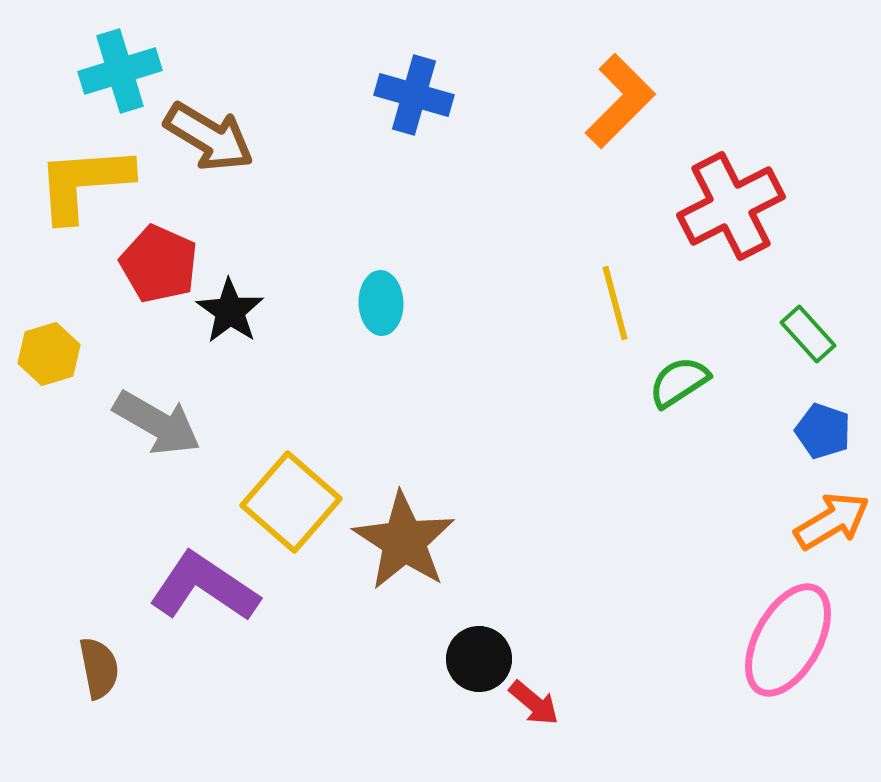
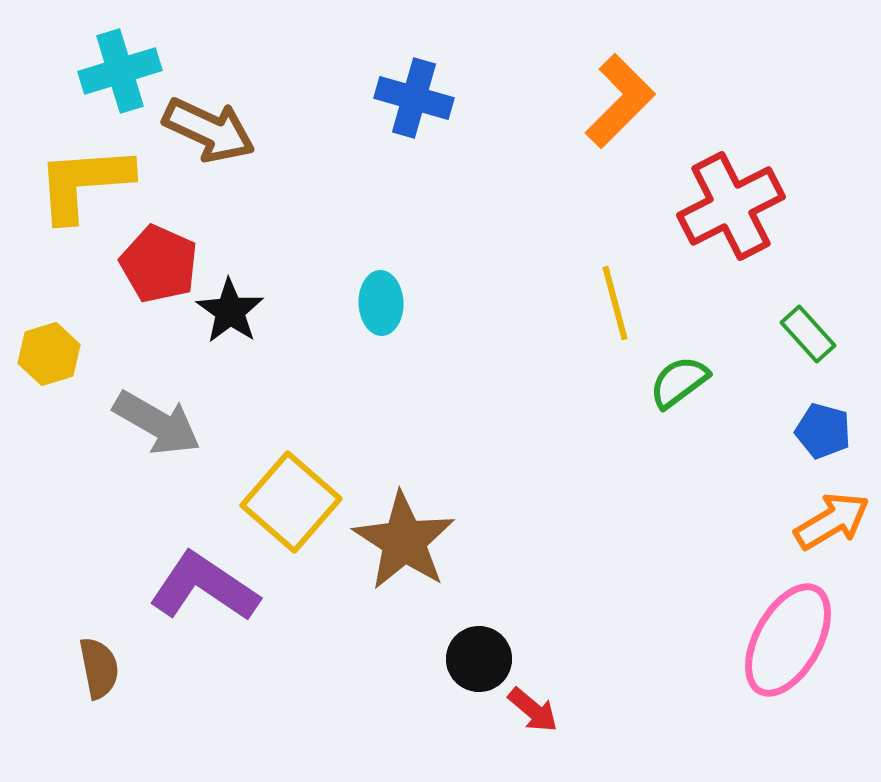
blue cross: moved 3 px down
brown arrow: moved 7 px up; rotated 6 degrees counterclockwise
green semicircle: rotated 4 degrees counterclockwise
blue pentagon: rotated 4 degrees counterclockwise
red arrow: moved 1 px left, 7 px down
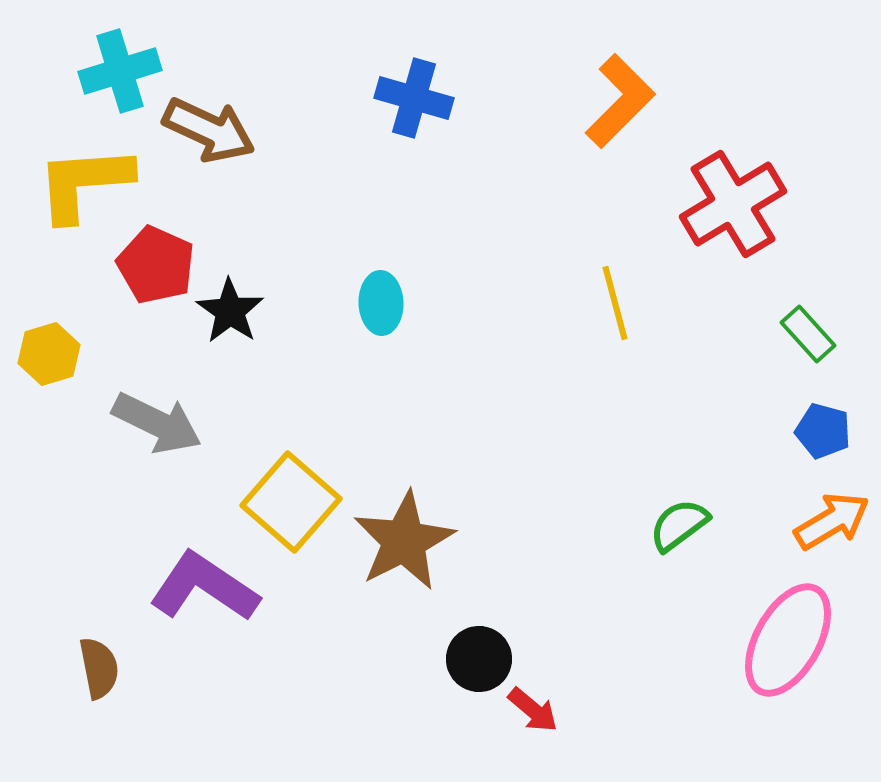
red cross: moved 2 px right, 2 px up; rotated 4 degrees counterclockwise
red pentagon: moved 3 px left, 1 px down
green semicircle: moved 143 px down
gray arrow: rotated 4 degrees counterclockwise
brown star: rotated 12 degrees clockwise
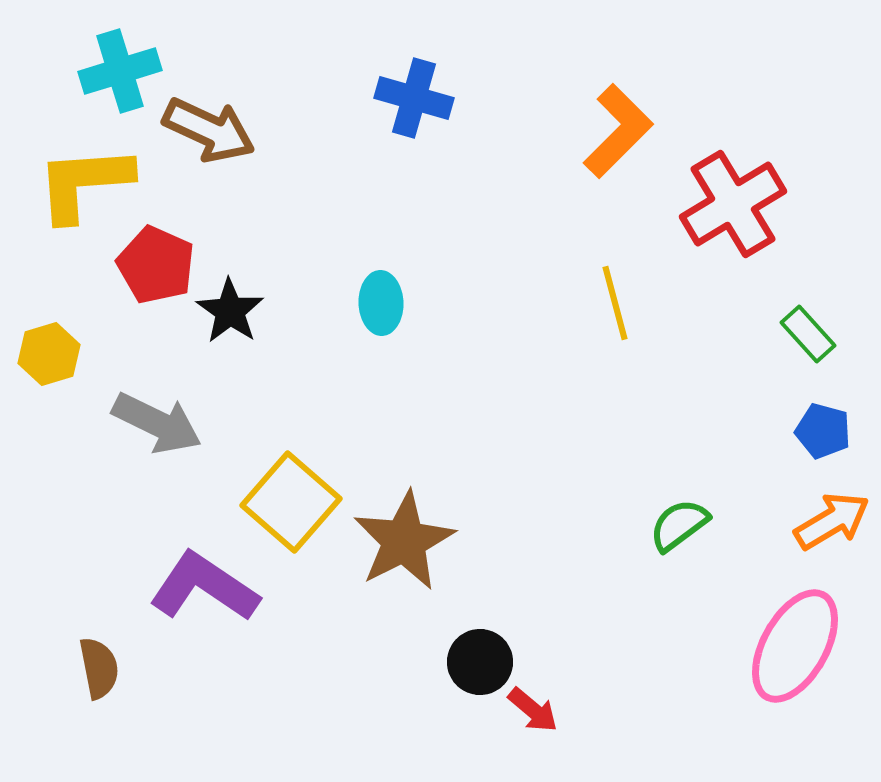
orange L-shape: moved 2 px left, 30 px down
pink ellipse: moved 7 px right, 6 px down
black circle: moved 1 px right, 3 px down
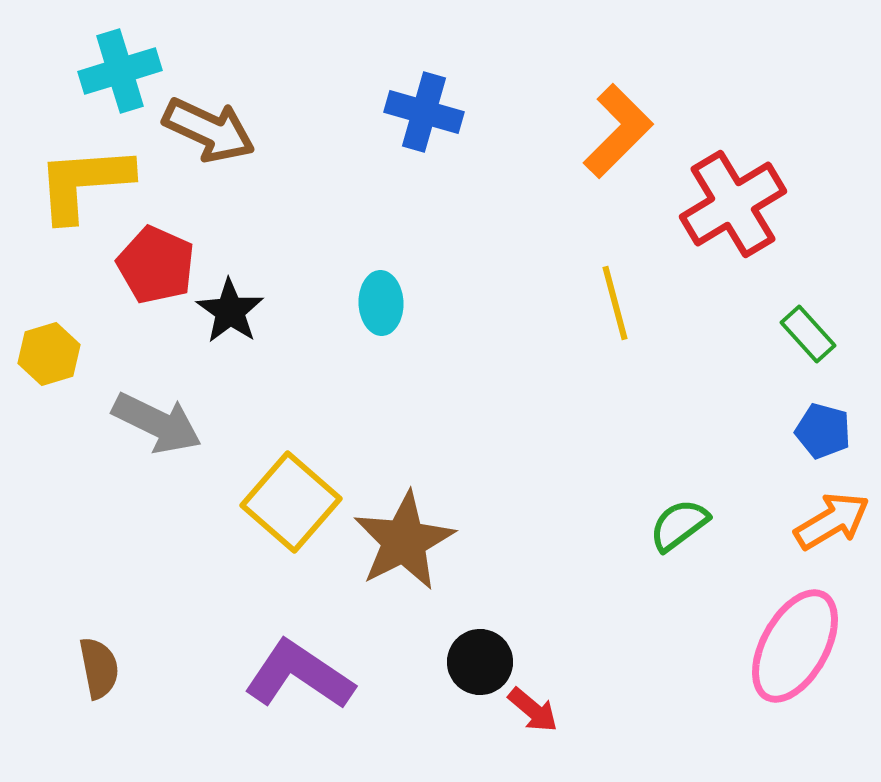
blue cross: moved 10 px right, 14 px down
purple L-shape: moved 95 px right, 88 px down
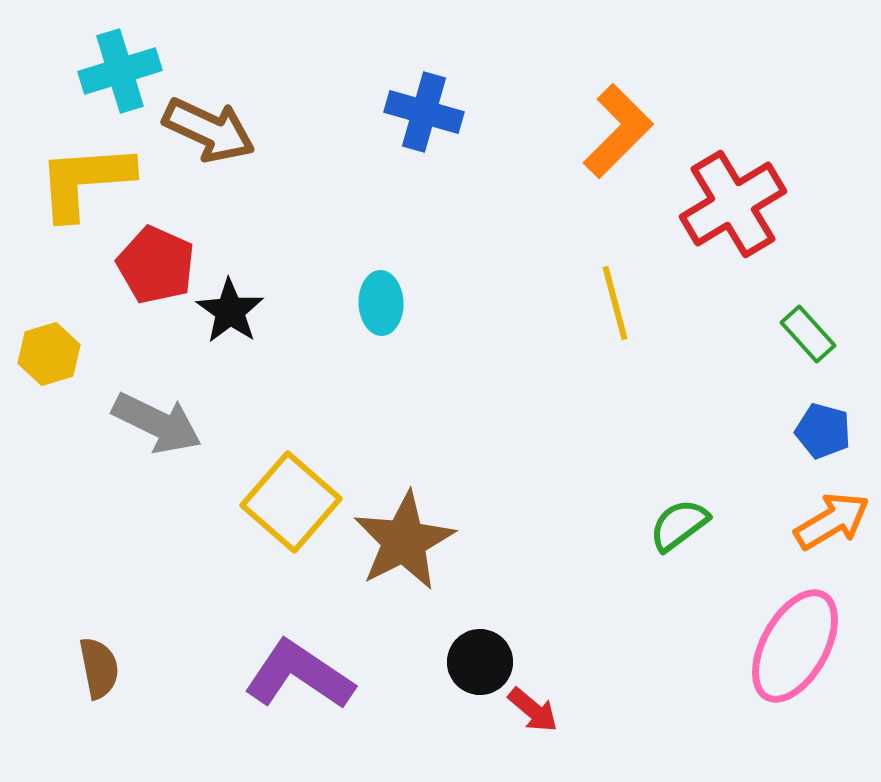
yellow L-shape: moved 1 px right, 2 px up
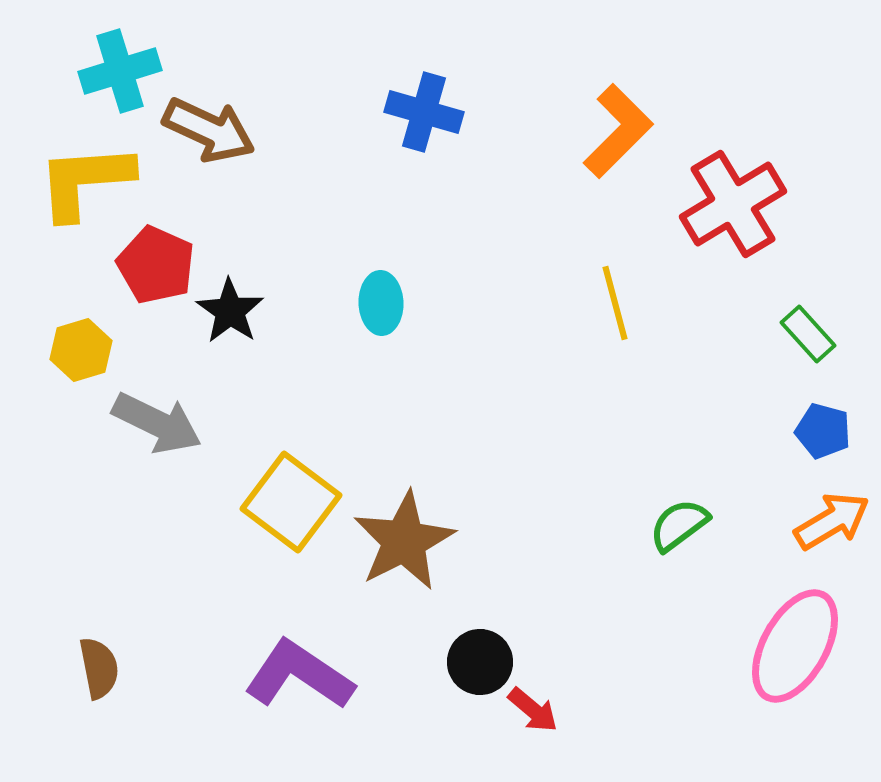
yellow hexagon: moved 32 px right, 4 px up
yellow square: rotated 4 degrees counterclockwise
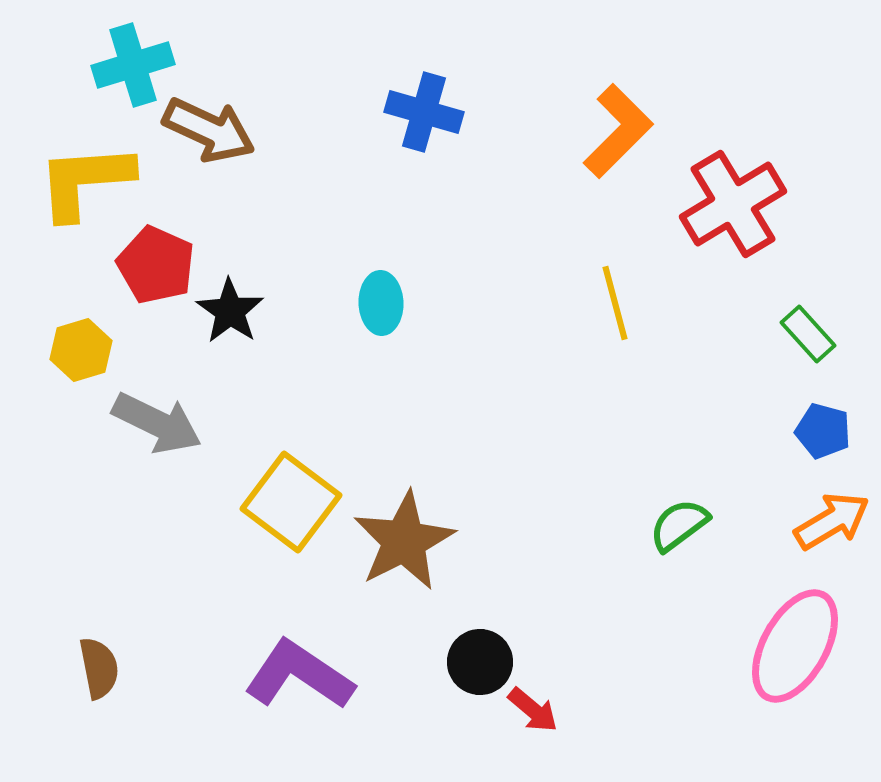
cyan cross: moved 13 px right, 6 px up
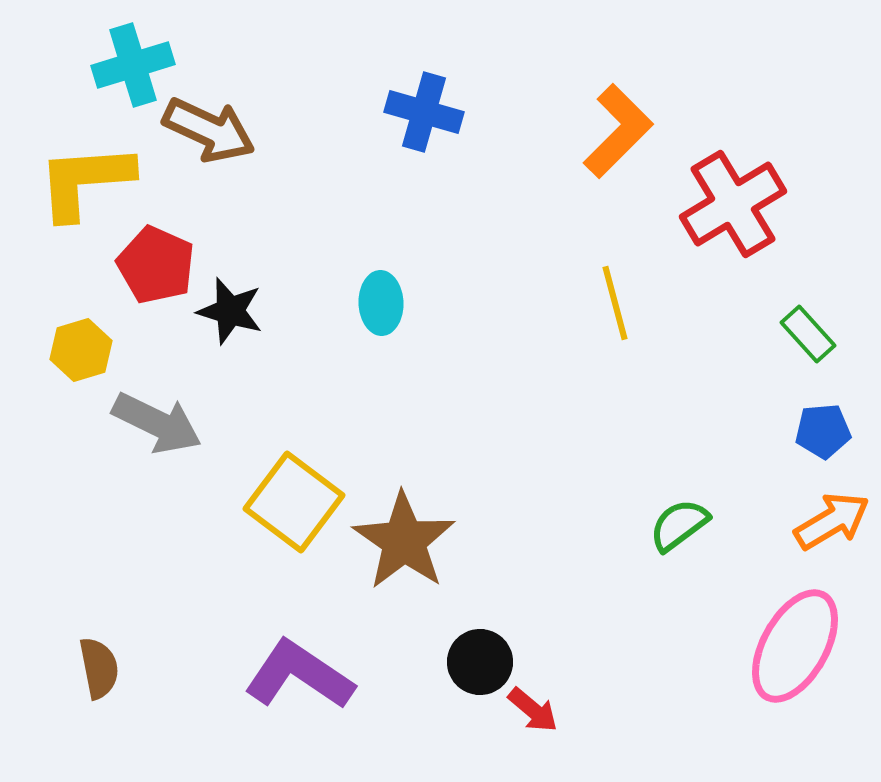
black star: rotated 18 degrees counterclockwise
blue pentagon: rotated 20 degrees counterclockwise
yellow square: moved 3 px right
brown star: rotated 10 degrees counterclockwise
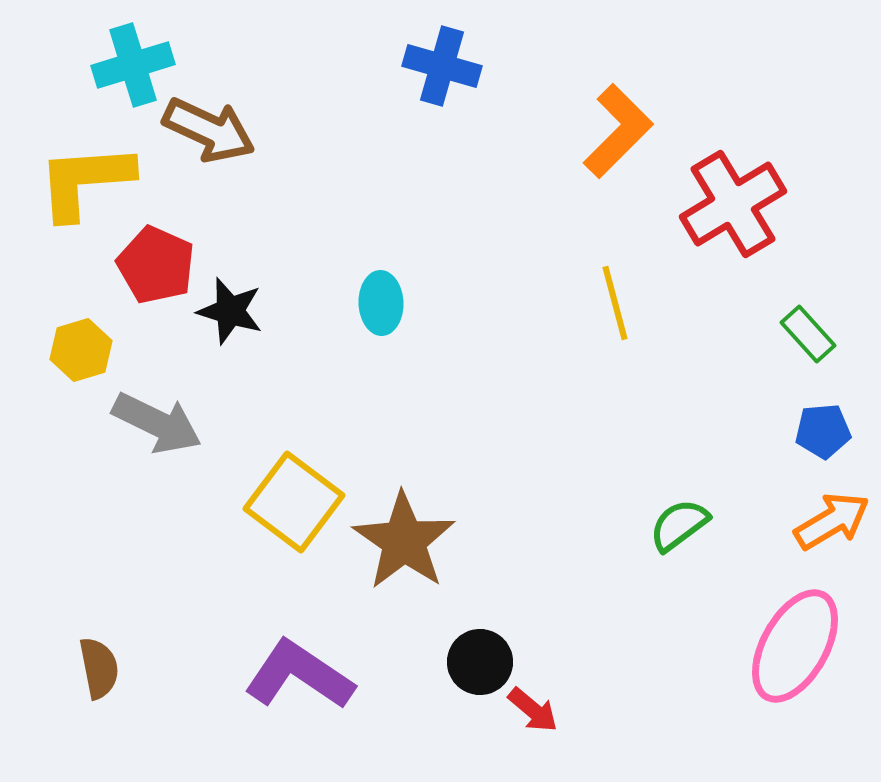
blue cross: moved 18 px right, 46 px up
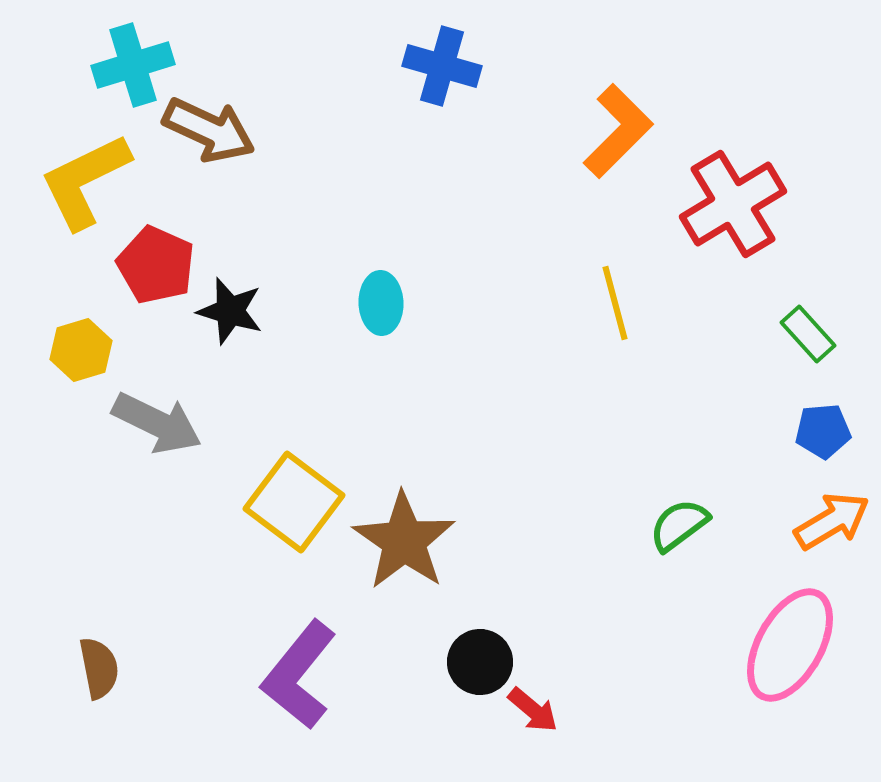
yellow L-shape: rotated 22 degrees counterclockwise
pink ellipse: moved 5 px left, 1 px up
purple L-shape: rotated 85 degrees counterclockwise
